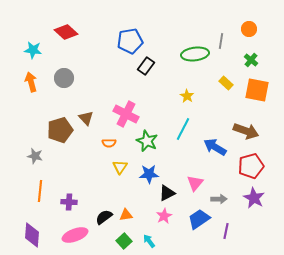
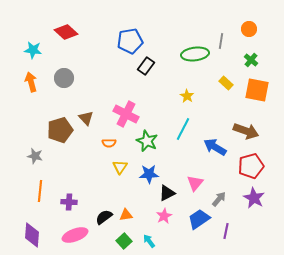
gray arrow: rotated 49 degrees counterclockwise
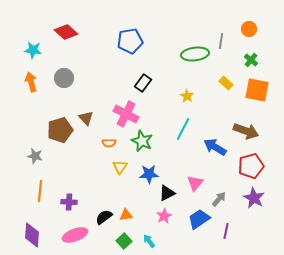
black rectangle: moved 3 px left, 17 px down
green star: moved 5 px left
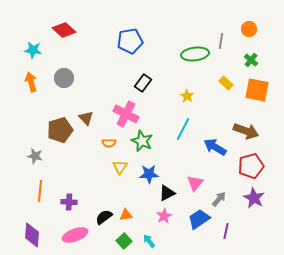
red diamond: moved 2 px left, 2 px up
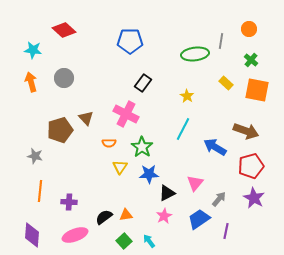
blue pentagon: rotated 10 degrees clockwise
green star: moved 6 px down; rotated 10 degrees clockwise
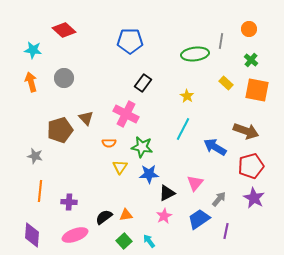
green star: rotated 25 degrees counterclockwise
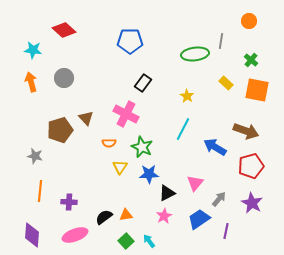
orange circle: moved 8 px up
green star: rotated 15 degrees clockwise
purple star: moved 2 px left, 5 px down
green square: moved 2 px right
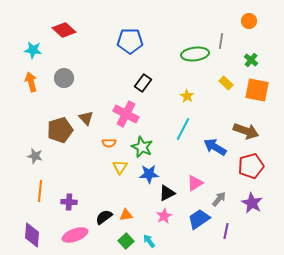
pink triangle: rotated 18 degrees clockwise
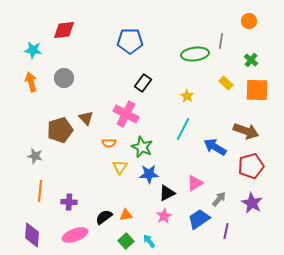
red diamond: rotated 50 degrees counterclockwise
orange square: rotated 10 degrees counterclockwise
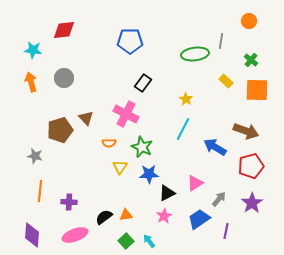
yellow rectangle: moved 2 px up
yellow star: moved 1 px left, 3 px down
purple star: rotated 10 degrees clockwise
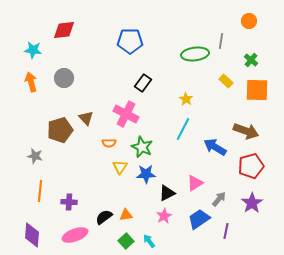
blue star: moved 3 px left
